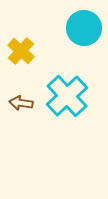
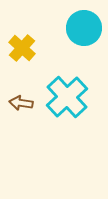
yellow cross: moved 1 px right, 3 px up
cyan cross: moved 1 px down
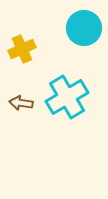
yellow cross: moved 1 px down; rotated 24 degrees clockwise
cyan cross: rotated 12 degrees clockwise
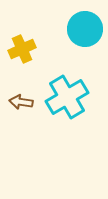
cyan circle: moved 1 px right, 1 px down
brown arrow: moved 1 px up
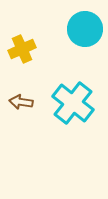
cyan cross: moved 6 px right, 6 px down; rotated 21 degrees counterclockwise
